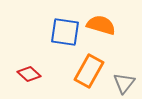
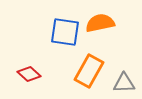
orange semicircle: moved 1 px left, 2 px up; rotated 28 degrees counterclockwise
gray triangle: rotated 50 degrees clockwise
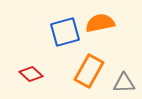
blue square: rotated 24 degrees counterclockwise
red diamond: moved 2 px right
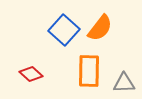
orange semicircle: moved 5 px down; rotated 140 degrees clockwise
blue square: moved 1 px left, 2 px up; rotated 32 degrees counterclockwise
orange rectangle: rotated 28 degrees counterclockwise
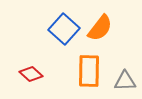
blue square: moved 1 px up
gray triangle: moved 1 px right, 2 px up
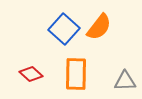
orange semicircle: moved 1 px left, 1 px up
orange rectangle: moved 13 px left, 3 px down
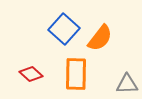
orange semicircle: moved 1 px right, 11 px down
gray triangle: moved 2 px right, 3 px down
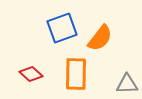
blue square: moved 2 px left, 1 px up; rotated 28 degrees clockwise
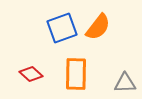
orange semicircle: moved 2 px left, 11 px up
gray triangle: moved 2 px left, 1 px up
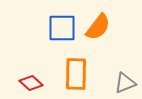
blue square: rotated 20 degrees clockwise
red diamond: moved 9 px down
gray triangle: rotated 20 degrees counterclockwise
